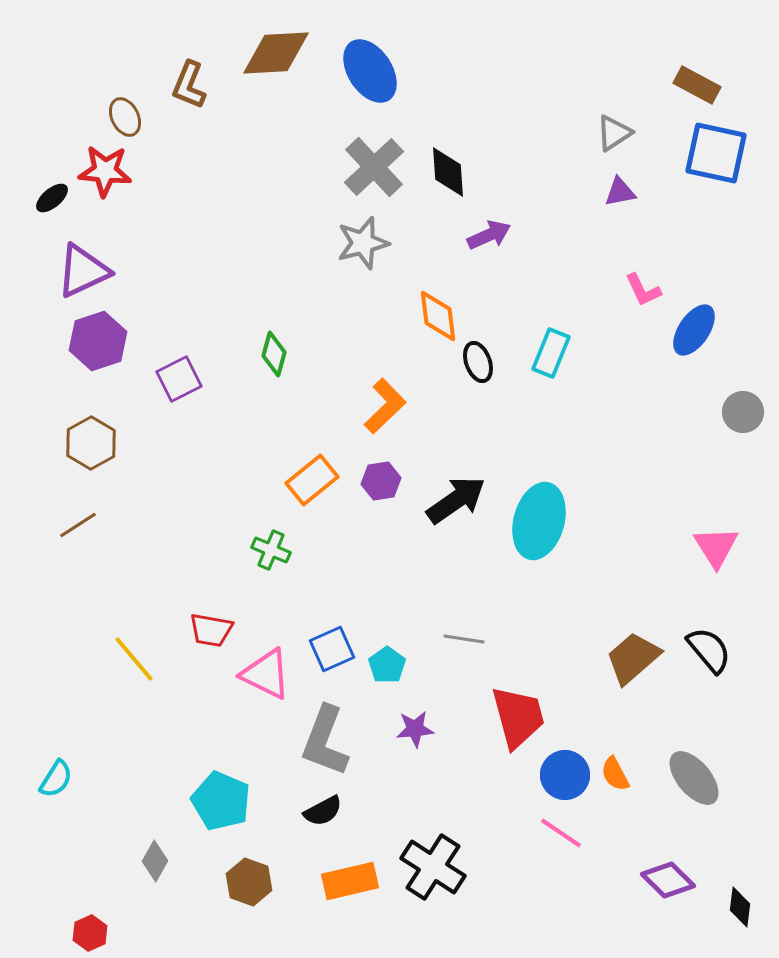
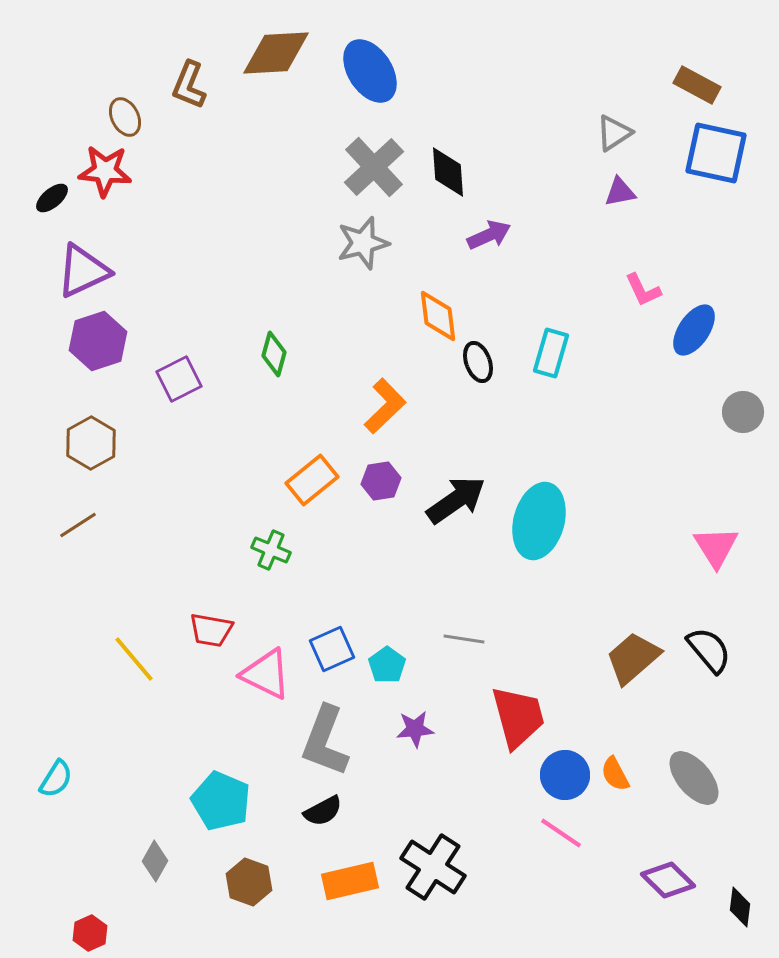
cyan rectangle at (551, 353): rotated 6 degrees counterclockwise
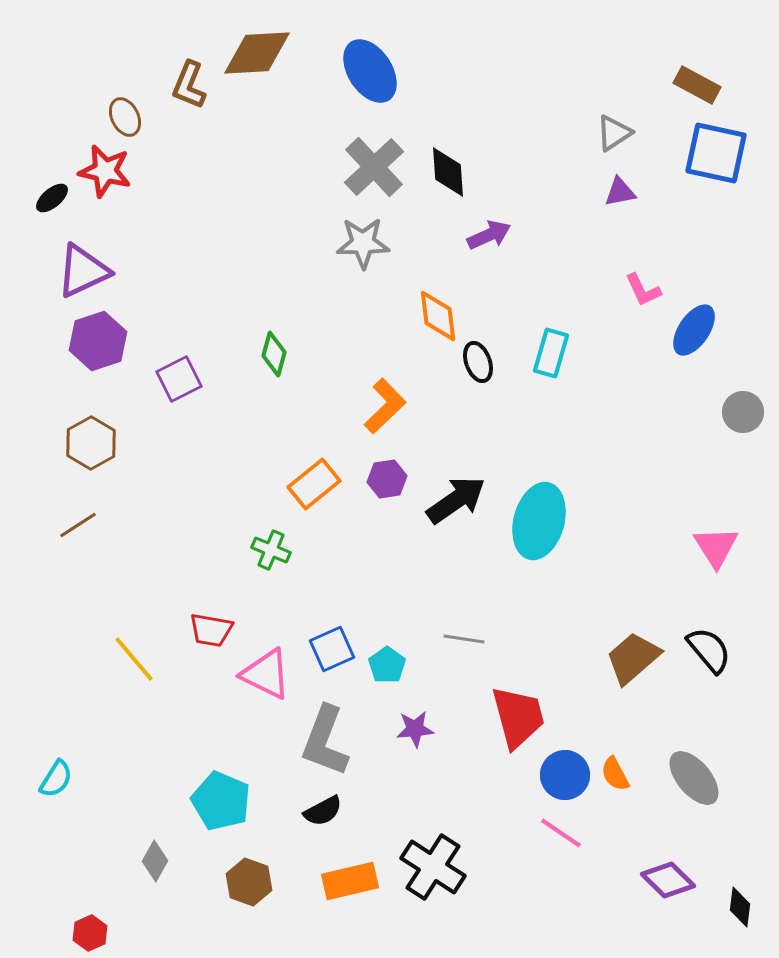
brown diamond at (276, 53): moved 19 px left
red star at (105, 171): rotated 8 degrees clockwise
gray star at (363, 243): rotated 14 degrees clockwise
orange rectangle at (312, 480): moved 2 px right, 4 px down
purple hexagon at (381, 481): moved 6 px right, 2 px up
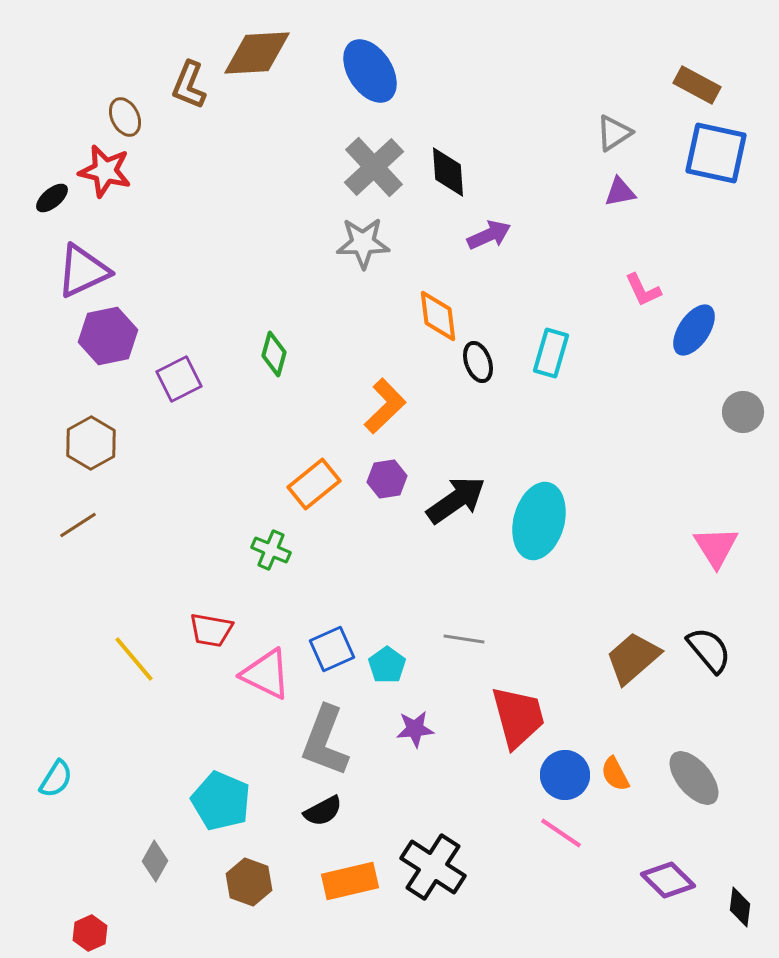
purple hexagon at (98, 341): moved 10 px right, 5 px up; rotated 6 degrees clockwise
